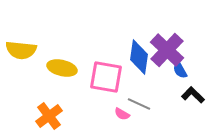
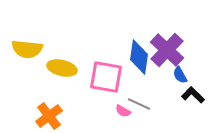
yellow semicircle: moved 6 px right, 1 px up
blue semicircle: moved 5 px down
pink semicircle: moved 1 px right, 3 px up
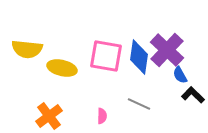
pink square: moved 21 px up
pink semicircle: moved 21 px left, 5 px down; rotated 119 degrees counterclockwise
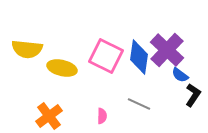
pink square: rotated 16 degrees clockwise
blue semicircle: rotated 24 degrees counterclockwise
black L-shape: rotated 80 degrees clockwise
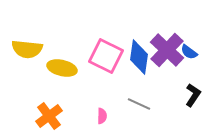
blue semicircle: moved 9 px right, 23 px up
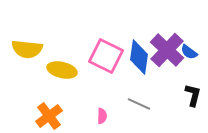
yellow ellipse: moved 2 px down
black L-shape: rotated 20 degrees counterclockwise
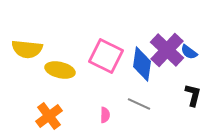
blue diamond: moved 3 px right, 7 px down
yellow ellipse: moved 2 px left
pink semicircle: moved 3 px right, 1 px up
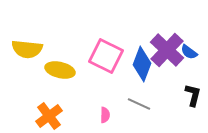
blue diamond: rotated 12 degrees clockwise
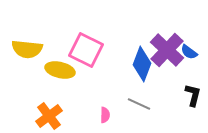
pink square: moved 20 px left, 6 px up
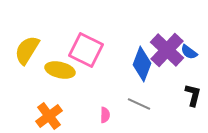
yellow semicircle: moved 1 px down; rotated 116 degrees clockwise
